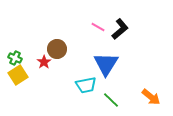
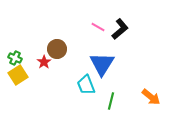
blue triangle: moved 4 px left
cyan trapezoid: rotated 80 degrees clockwise
green line: moved 1 px down; rotated 60 degrees clockwise
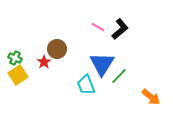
green line: moved 8 px right, 25 px up; rotated 30 degrees clockwise
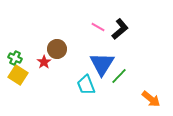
yellow square: rotated 24 degrees counterclockwise
orange arrow: moved 2 px down
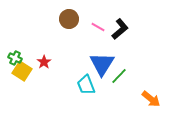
brown circle: moved 12 px right, 30 px up
yellow square: moved 4 px right, 4 px up
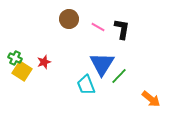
black L-shape: moved 2 px right; rotated 40 degrees counterclockwise
red star: rotated 16 degrees clockwise
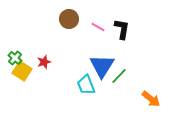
green cross: rotated 16 degrees clockwise
blue triangle: moved 2 px down
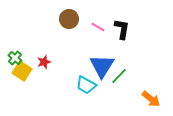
cyan trapezoid: rotated 40 degrees counterclockwise
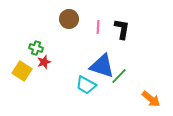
pink line: rotated 64 degrees clockwise
green cross: moved 21 px right, 10 px up; rotated 24 degrees counterclockwise
blue triangle: rotated 44 degrees counterclockwise
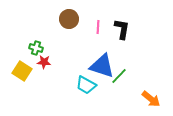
red star: rotated 24 degrees clockwise
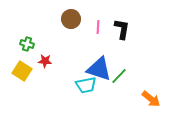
brown circle: moved 2 px right
green cross: moved 9 px left, 4 px up
red star: moved 1 px right, 1 px up
blue triangle: moved 3 px left, 3 px down
cyan trapezoid: rotated 40 degrees counterclockwise
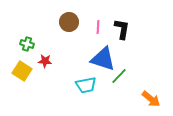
brown circle: moved 2 px left, 3 px down
blue triangle: moved 4 px right, 10 px up
